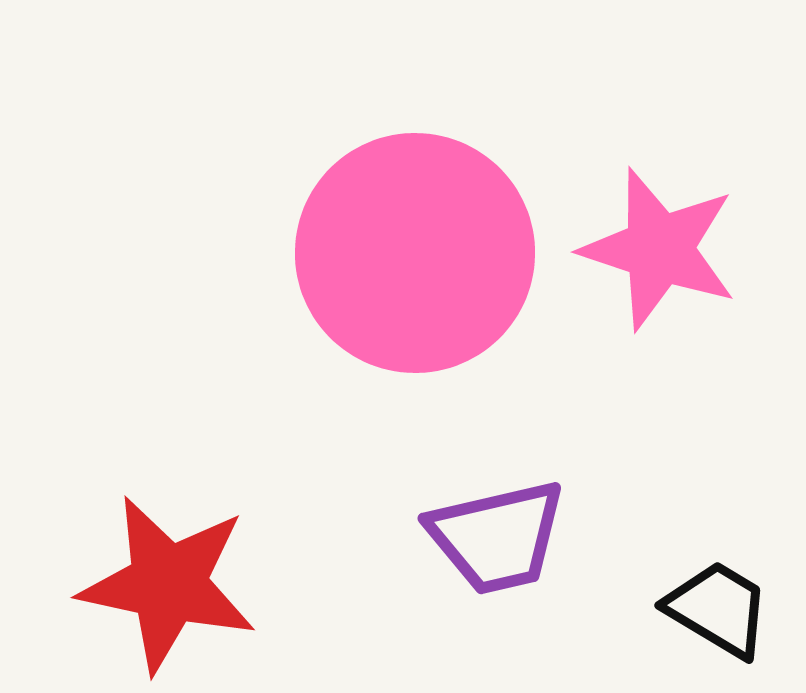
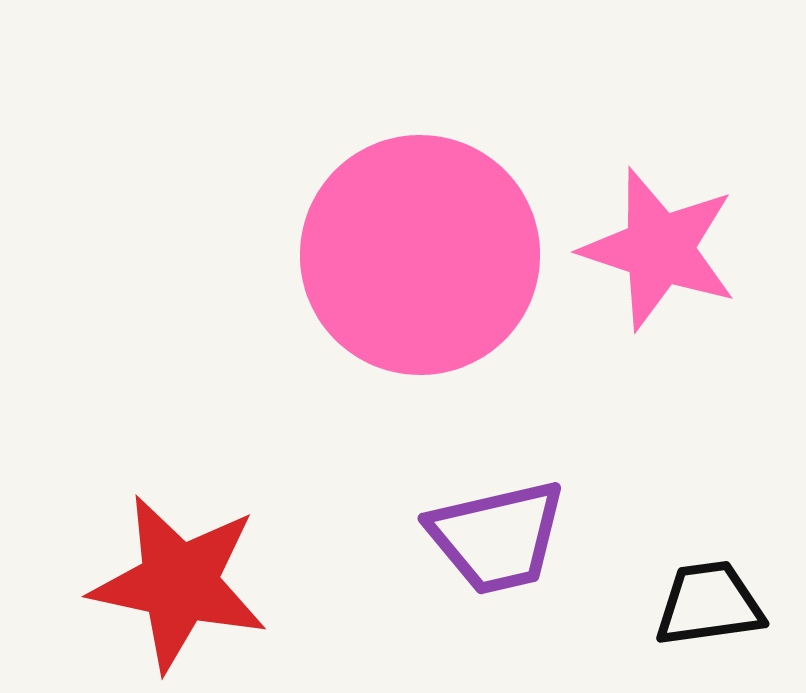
pink circle: moved 5 px right, 2 px down
red star: moved 11 px right, 1 px up
black trapezoid: moved 9 px left, 5 px up; rotated 39 degrees counterclockwise
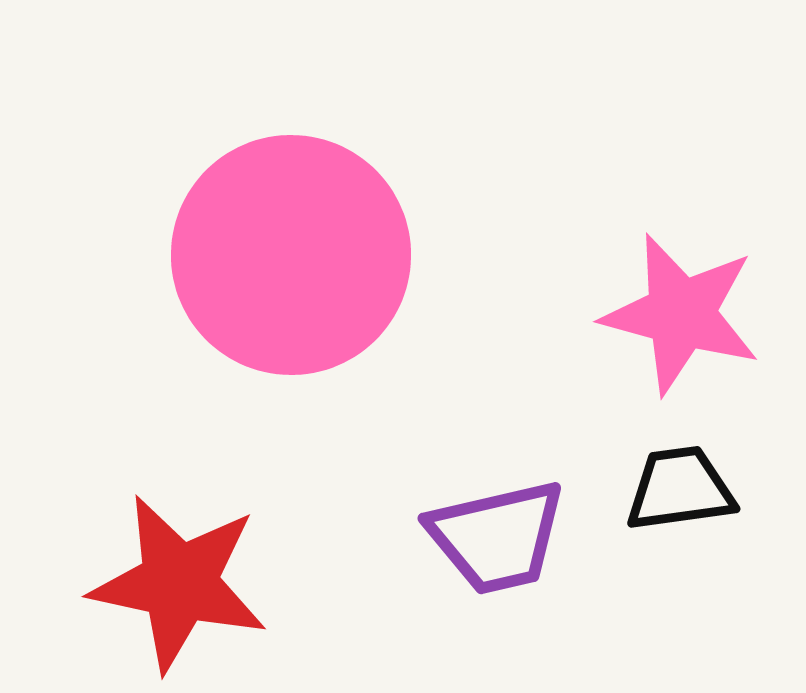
pink star: moved 22 px right, 65 px down; rotated 3 degrees counterclockwise
pink circle: moved 129 px left
black trapezoid: moved 29 px left, 115 px up
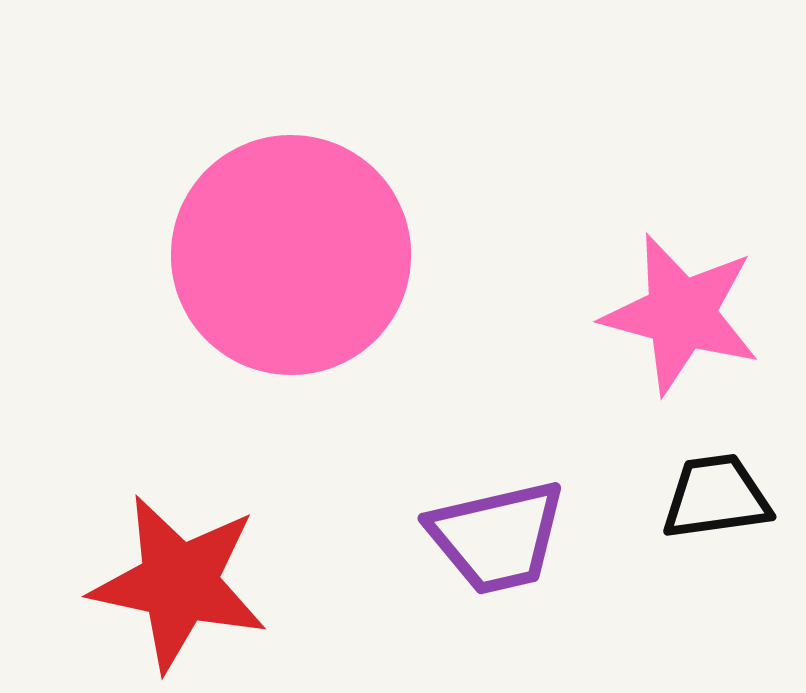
black trapezoid: moved 36 px right, 8 px down
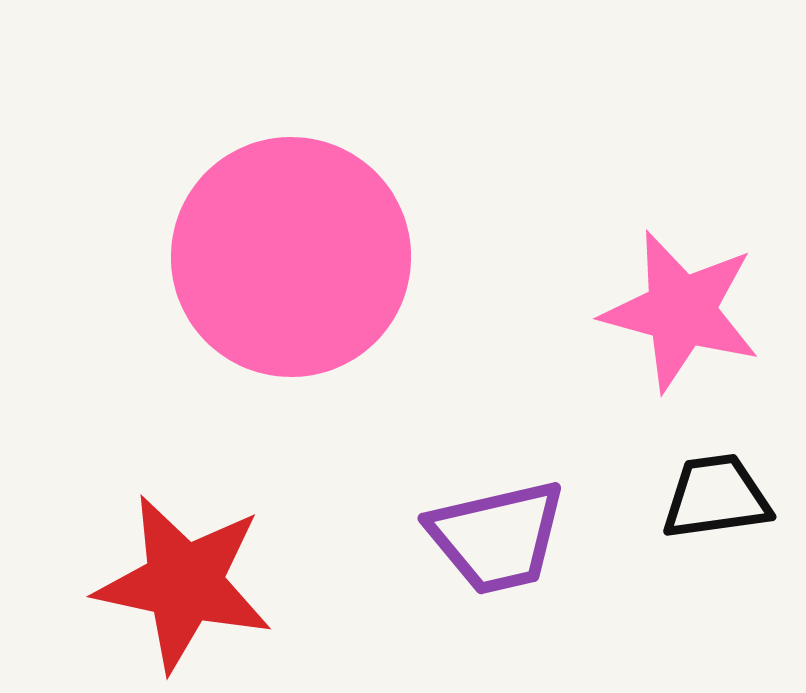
pink circle: moved 2 px down
pink star: moved 3 px up
red star: moved 5 px right
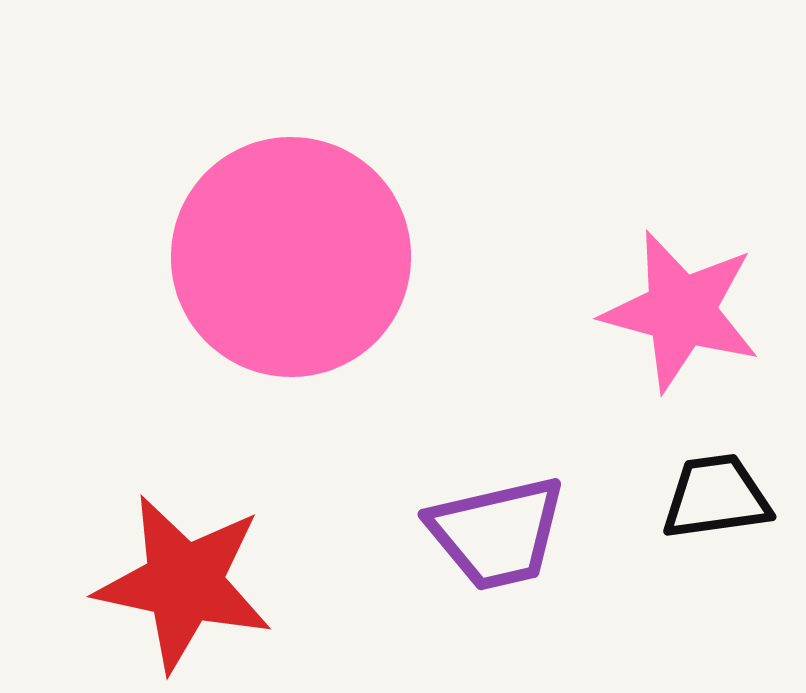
purple trapezoid: moved 4 px up
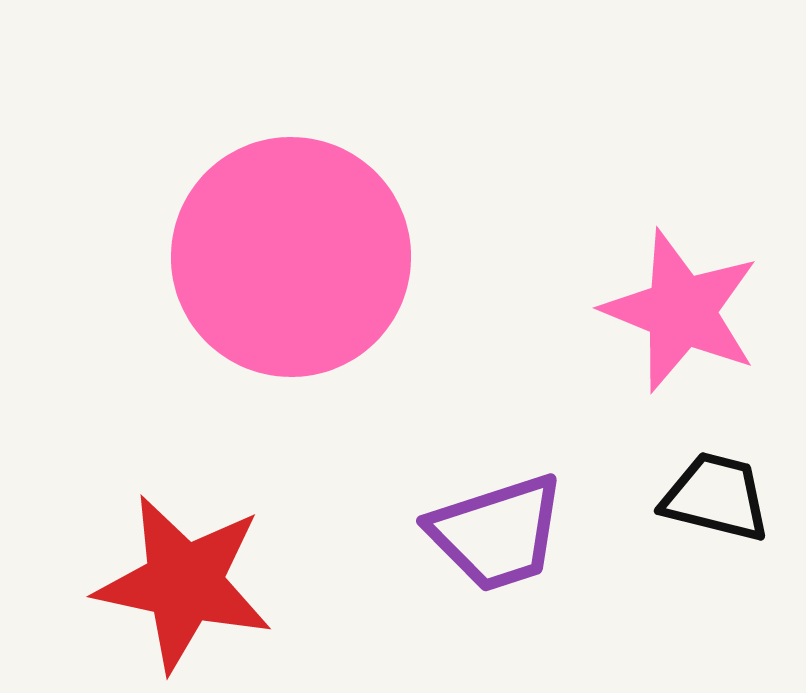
pink star: rotated 7 degrees clockwise
black trapezoid: rotated 22 degrees clockwise
purple trapezoid: rotated 5 degrees counterclockwise
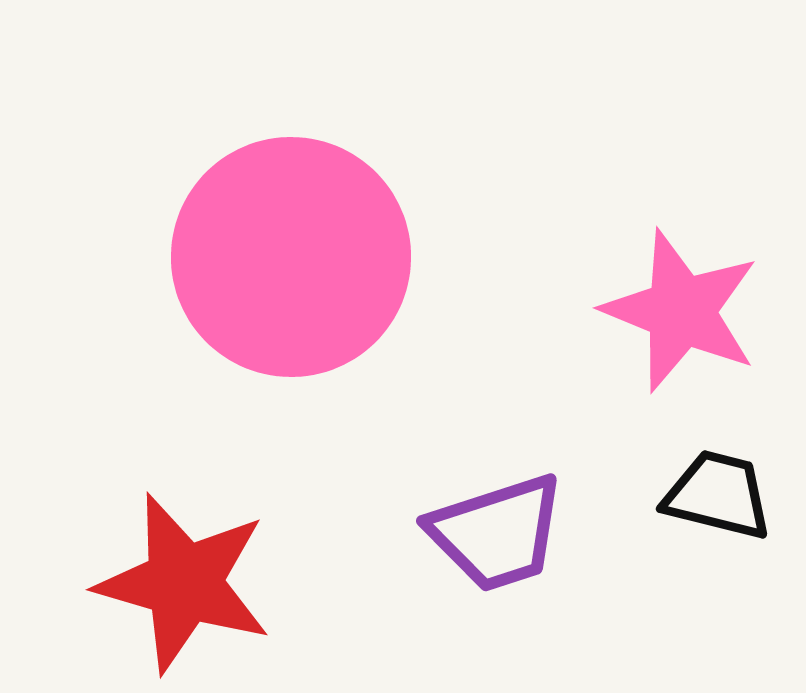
black trapezoid: moved 2 px right, 2 px up
red star: rotated 4 degrees clockwise
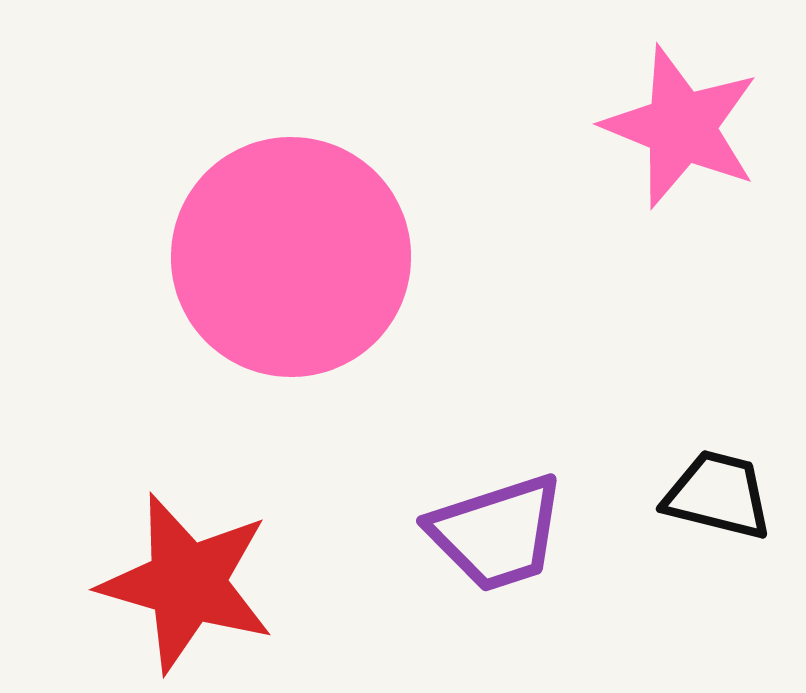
pink star: moved 184 px up
red star: moved 3 px right
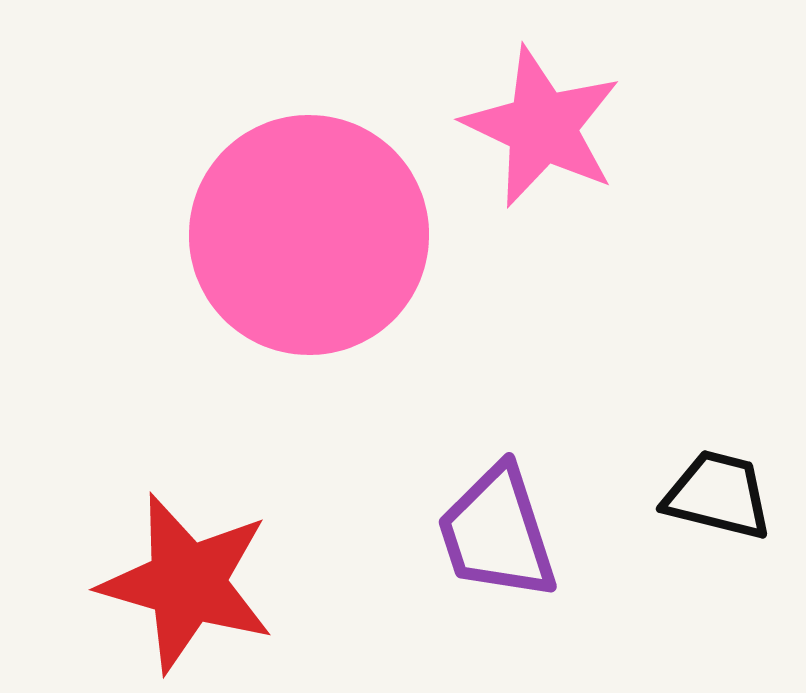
pink star: moved 139 px left; rotated 3 degrees clockwise
pink circle: moved 18 px right, 22 px up
purple trapezoid: rotated 90 degrees clockwise
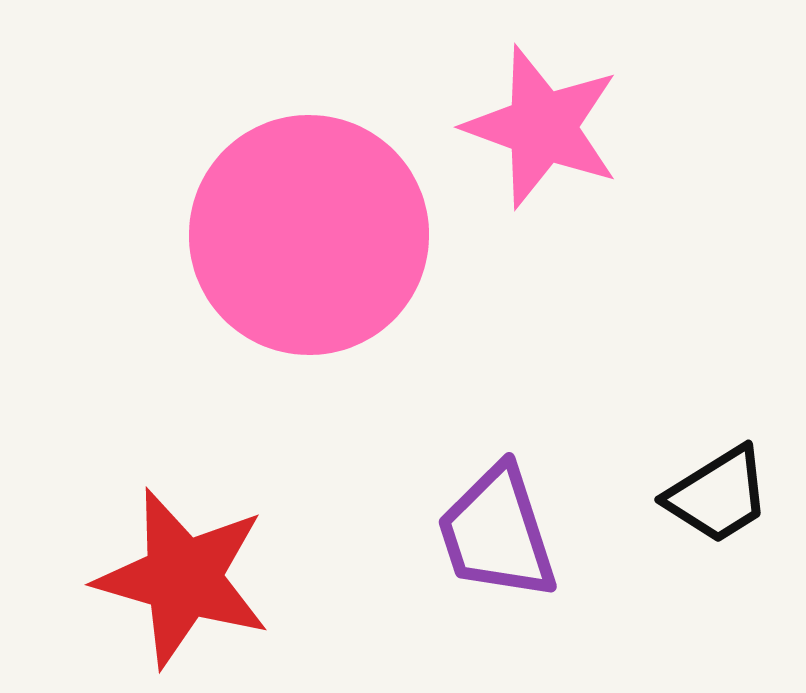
pink star: rotated 5 degrees counterclockwise
black trapezoid: rotated 134 degrees clockwise
red star: moved 4 px left, 5 px up
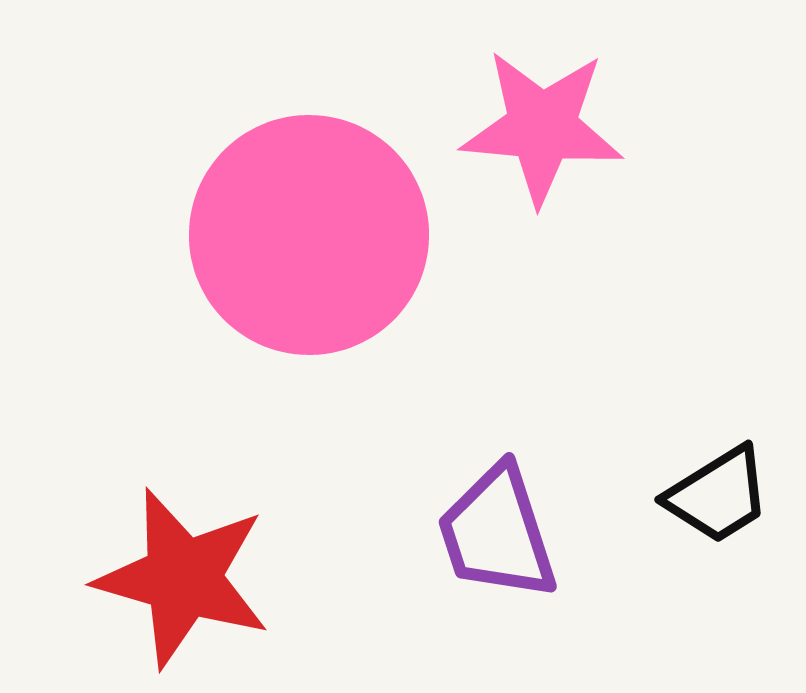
pink star: rotated 15 degrees counterclockwise
